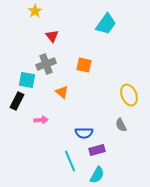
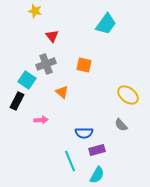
yellow star: rotated 24 degrees counterclockwise
cyan square: rotated 24 degrees clockwise
yellow ellipse: moved 1 px left; rotated 30 degrees counterclockwise
gray semicircle: rotated 16 degrees counterclockwise
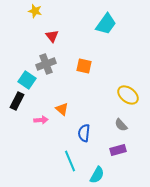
orange square: moved 1 px down
orange triangle: moved 17 px down
blue semicircle: rotated 96 degrees clockwise
purple rectangle: moved 21 px right
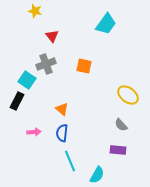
pink arrow: moved 7 px left, 12 px down
blue semicircle: moved 22 px left
purple rectangle: rotated 21 degrees clockwise
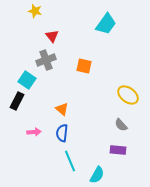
gray cross: moved 4 px up
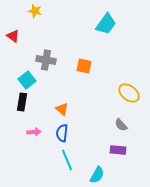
red triangle: moved 39 px left; rotated 16 degrees counterclockwise
gray cross: rotated 30 degrees clockwise
cyan square: rotated 18 degrees clockwise
yellow ellipse: moved 1 px right, 2 px up
black rectangle: moved 5 px right, 1 px down; rotated 18 degrees counterclockwise
cyan line: moved 3 px left, 1 px up
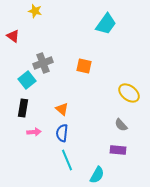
gray cross: moved 3 px left, 3 px down; rotated 30 degrees counterclockwise
black rectangle: moved 1 px right, 6 px down
